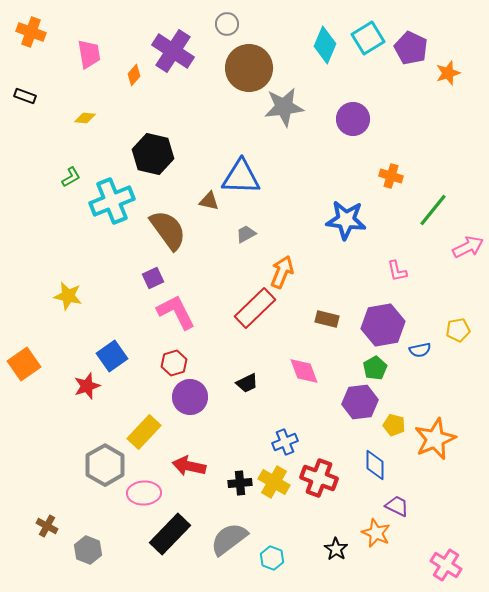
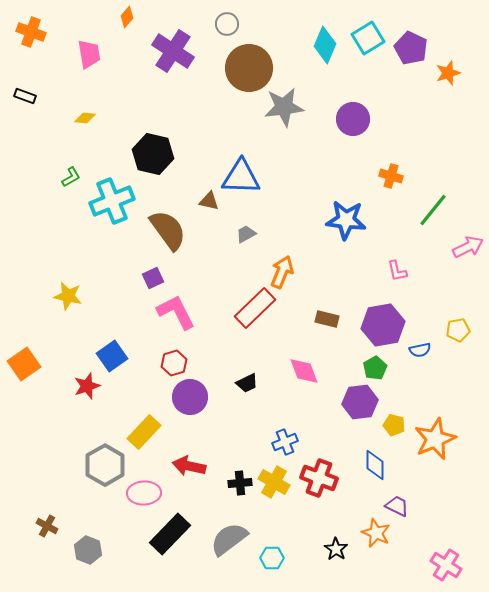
orange diamond at (134, 75): moved 7 px left, 58 px up
cyan hexagon at (272, 558): rotated 20 degrees counterclockwise
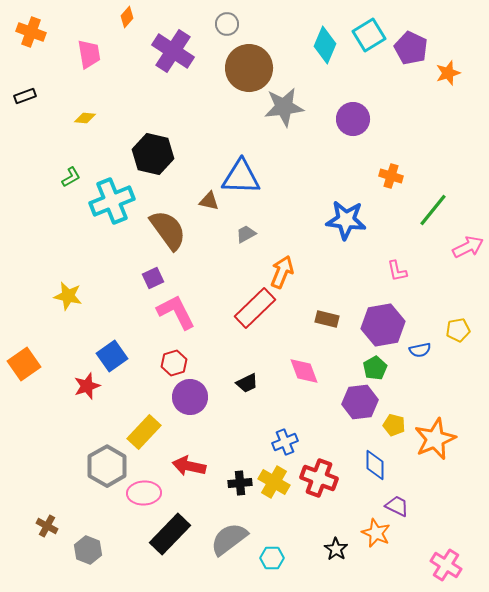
cyan square at (368, 38): moved 1 px right, 3 px up
black rectangle at (25, 96): rotated 40 degrees counterclockwise
gray hexagon at (105, 465): moved 2 px right, 1 px down
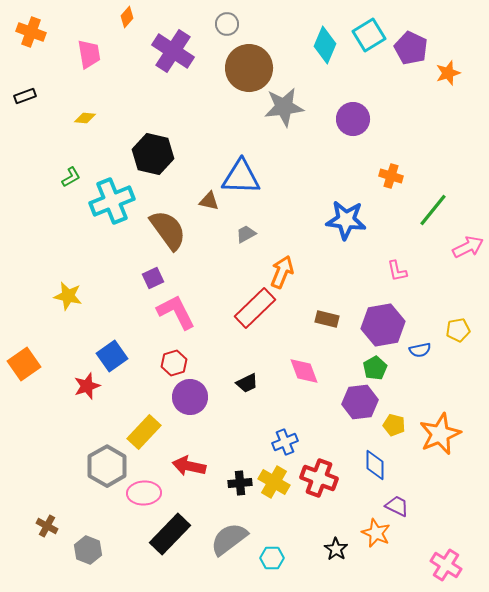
orange star at (435, 439): moved 5 px right, 5 px up
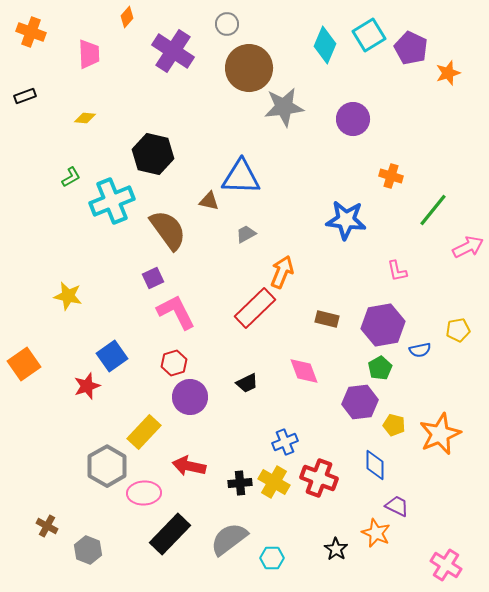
pink trapezoid at (89, 54): rotated 8 degrees clockwise
green pentagon at (375, 368): moved 5 px right
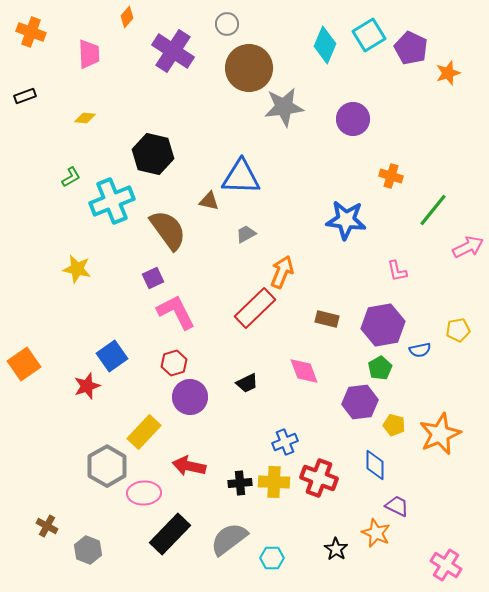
yellow star at (68, 296): moved 9 px right, 27 px up
yellow cross at (274, 482): rotated 28 degrees counterclockwise
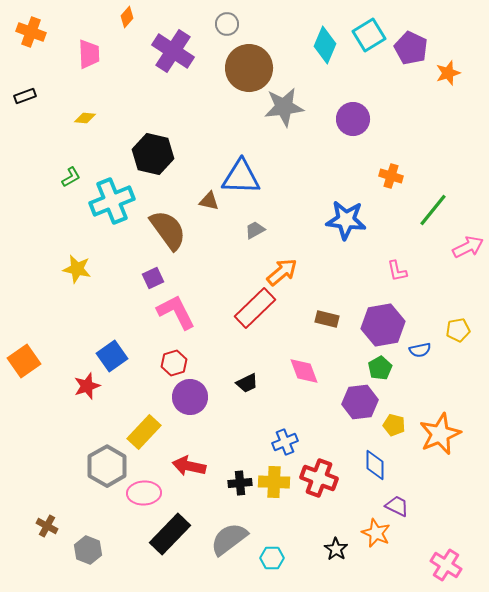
gray trapezoid at (246, 234): moved 9 px right, 4 px up
orange arrow at (282, 272): rotated 28 degrees clockwise
orange square at (24, 364): moved 3 px up
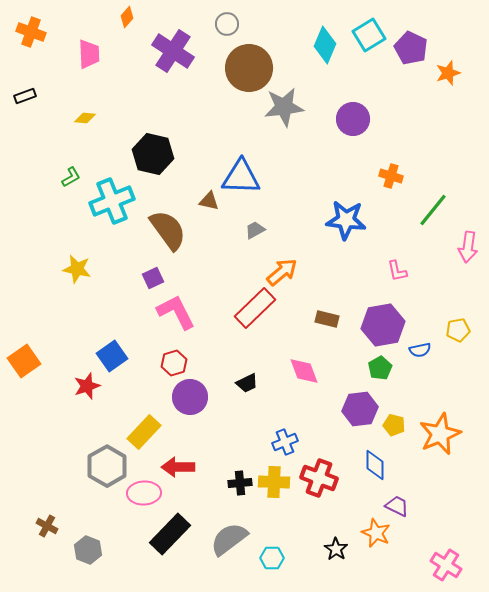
pink arrow at (468, 247): rotated 124 degrees clockwise
purple hexagon at (360, 402): moved 7 px down
red arrow at (189, 466): moved 11 px left, 1 px down; rotated 12 degrees counterclockwise
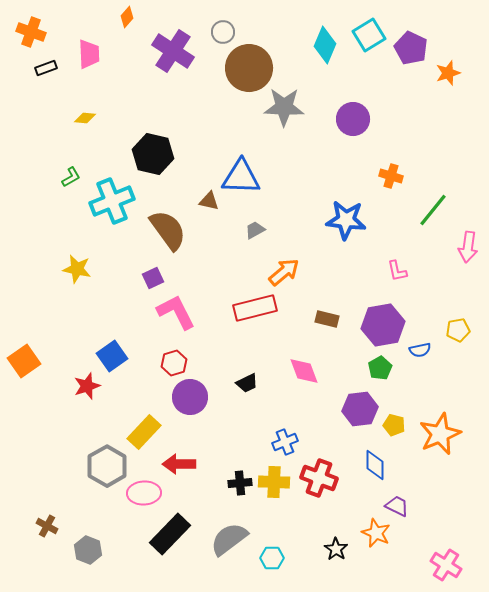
gray circle at (227, 24): moved 4 px left, 8 px down
black rectangle at (25, 96): moved 21 px right, 28 px up
gray star at (284, 107): rotated 9 degrees clockwise
orange arrow at (282, 272): moved 2 px right
red rectangle at (255, 308): rotated 30 degrees clockwise
red arrow at (178, 467): moved 1 px right, 3 px up
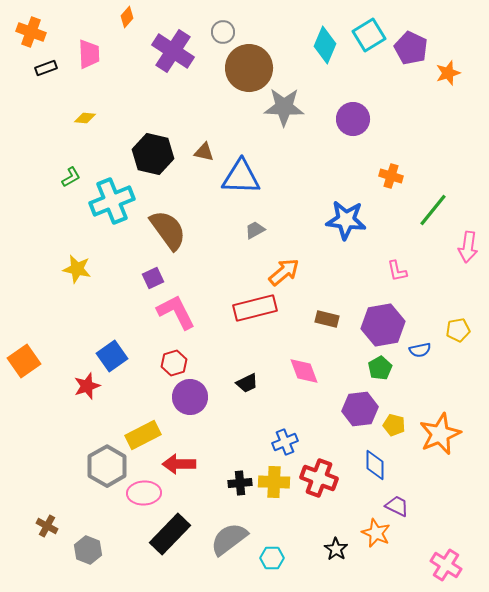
brown triangle at (209, 201): moved 5 px left, 49 px up
yellow rectangle at (144, 432): moved 1 px left, 3 px down; rotated 20 degrees clockwise
